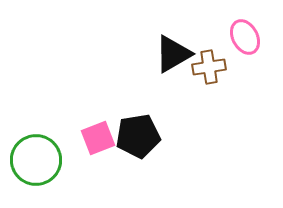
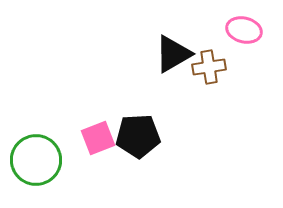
pink ellipse: moved 1 px left, 7 px up; rotated 48 degrees counterclockwise
black pentagon: rotated 6 degrees clockwise
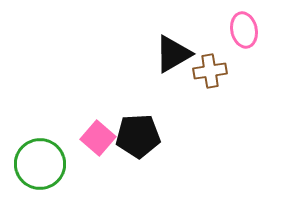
pink ellipse: rotated 64 degrees clockwise
brown cross: moved 1 px right, 4 px down
pink square: rotated 28 degrees counterclockwise
green circle: moved 4 px right, 4 px down
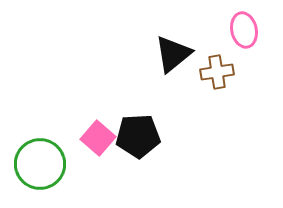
black triangle: rotated 9 degrees counterclockwise
brown cross: moved 7 px right, 1 px down
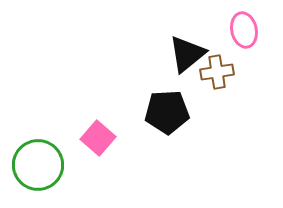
black triangle: moved 14 px right
black pentagon: moved 29 px right, 24 px up
green circle: moved 2 px left, 1 px down
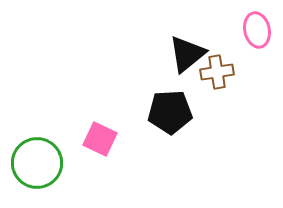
pink ellipse: moved 13 px right
black pentagon: moved 3 px right
pink square: moved 2 px right, 1 px down; rotated 16 degrees counterclockwise
green circle: moved 1 px left, 2 px up
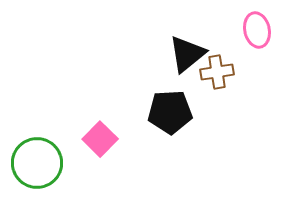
pink square: rotated 20 degrees clockwise
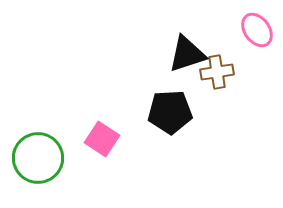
pink ellipse: rotated 24 degrees counterclockwise
black triangle: rotated 21 degrees clockwise
pink square: moved 2 px right; rotated 12 degrees counterclockwise
green circle: moved 1 px right, 5 px up
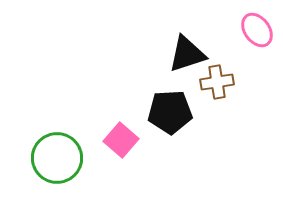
brown cross: moved 10 px down
pink square: moved 19 px right, 1 px down; rotated 8 degrees clockwise
green circle: moved 19 px right
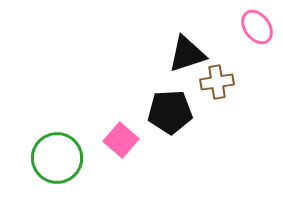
pink ellipse: moved 3 px up
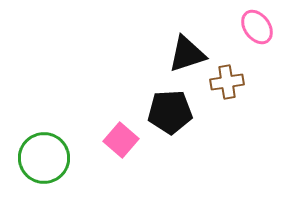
brown cross: moved 10 px right
green circle: moved 13 px left
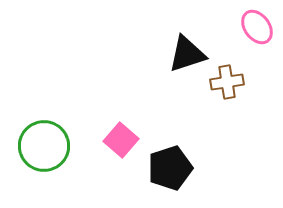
black pentagon: moved 56 px down; rotated 15 degrees counterclockwise
green circle: moved 12 px up
